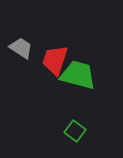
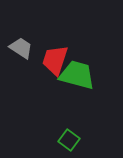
green trapezoid: moved 1 px left
green square: moved 6 px left, 9 px down
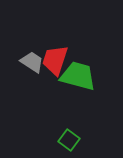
gray trapezoid: moved 11 px right, 14 px down
green trapezoid: moved 1 px right, 1 px down
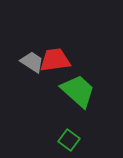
red trapezoid: rotated 64 degrees clockwise
green trapezoid: moved 15 px down; rotated 27 degrees clockwise
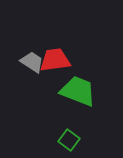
green trapezoid: rotated 21 degrees counterclockwise
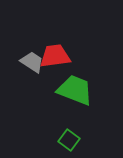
red trapezoid: moved 4 px up
green trapezoid: moved 3 px left, 1 px up
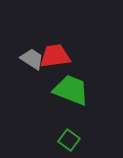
gray trapezoid: moved 3 px up
green trapezoid: moved 4 px left
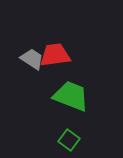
red trapezoid: moved 1 px up
green trapezoid: moved 6 px down
